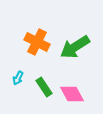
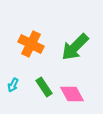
orange cross: moved 6 px left, 2 px down
green arrow: rotated 12 degrees counterclockwise
cyan arrow: moved 5 px left, 7 px down
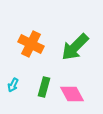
green rectangle: rotated 48 degrees clockwise
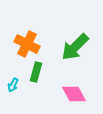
orange cross: moved 4 px left
green rectangle: moved 8 px left, 15 px up
pink diamond: moved 2 px right
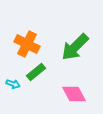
green rectangle: rotated 36 degrees clockwise
cyan arrow: moved 1 px up; rotated 96 degrees counterclockwise
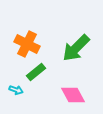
green arrow: moved 1 px right, 1 px down
cyan arrow: moved 3 px right, 6 px down
pink diamond: moved 1 px left, 1 px down
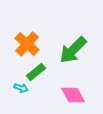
orange cross: rotated 15 degrees clockwise
green arrow: moved 3 px left, 2 px down
cyan arrow: moved 5 px right, 2 px up
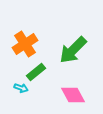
orange cross: moved 2 px left; rotated 15 degrees clockwise
